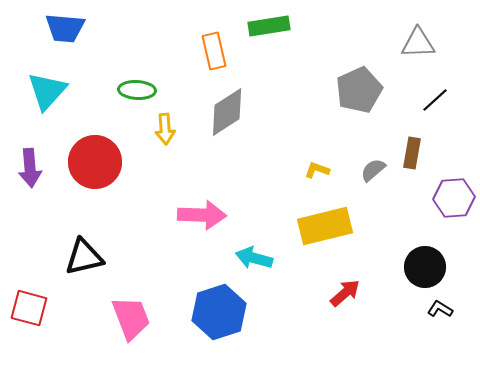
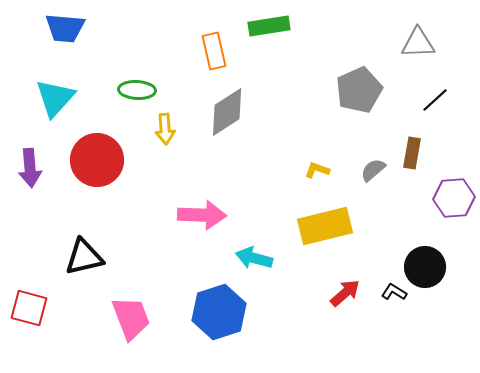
cyan triangle: moved 8 px right, 7 px down
red circle: moved 2 px right, 2 px up
black L-shape: moved 46 px left, 17 px up
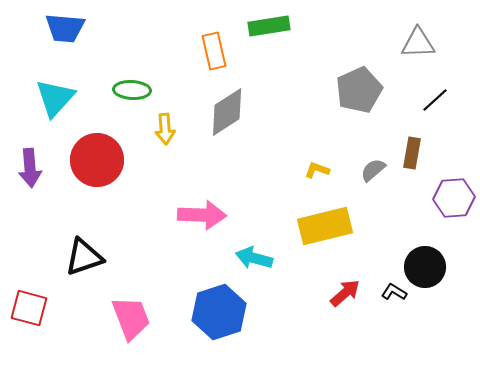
green ellipse: moved 5 px left
black triangle: rotated 6 degrees counterclockwise
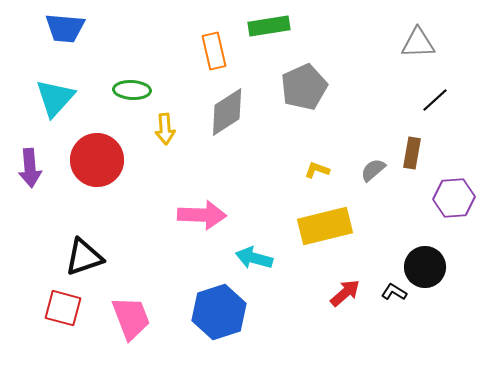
gray pentagon: moved 55 px left, 3 px up
red square: moved 34 px right
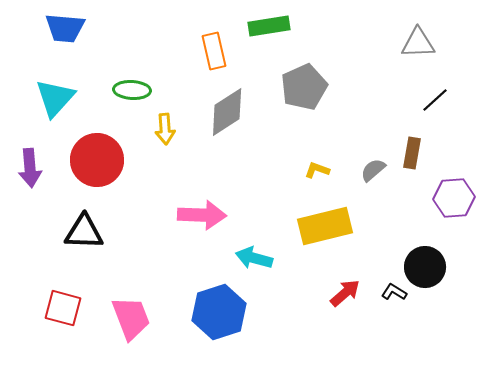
black triangle: moved 25 px up; rotated 21 degrees clockwise
